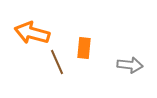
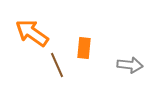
orange arrow: rotated 20 degrees clockwise
brown line: moved 3 px down
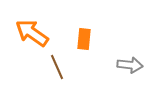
orange rectangle: moved 9 px up
brown line: moved 2 px down
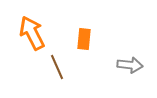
orange arrow: rotated 28 degrees clockwise
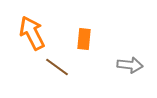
brown line: rotated 30 degrees counterclockwise
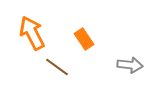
orange rectangle: rotated 40 degrees counterclockwise
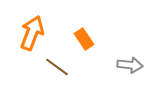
orange arrow: rotated 48 degrees clockwise
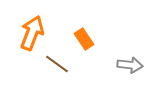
brown line: moved 3 px up
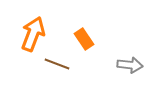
orange arrow: moved 1 px right, 1 px down
brown line: rotated 15 degrees counterclockwise
